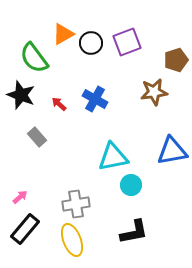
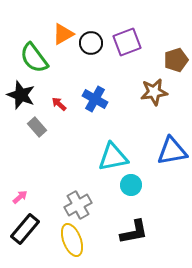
gray rectangle: moved 10 px up
gray cross: moved 2 px right, 1 px down; rotated 20 degrees counterclockwise
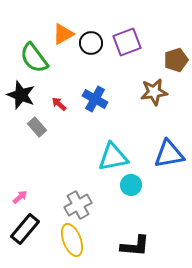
blue triangle: moved 3 px left, 3 px down
black L-shape: moved 1 px right, 14 px down; rotated 16 degrees clockwise
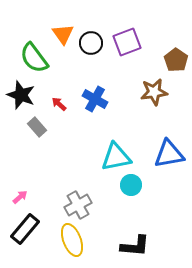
orange triangle: rotated 35 degrees counterclockwise
brown pentagon: rotated 20 degrees counterclockwise
cyan triangle: moved 3 px right
